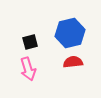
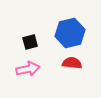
red semicircle: moved 1 px left, 1 px down; rotated 12 degrees clockwise
pink arrow: rotated 85 degrees counterclockwise
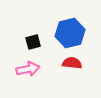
black square: moved 3 px right
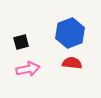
blue hexagon: rotated 8 degrees counterclockwise
black square: moved 12 px left
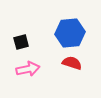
blue hexagon: rotated 16 degrees clockwise
red semicircle: rotated 12 degrees clockwise
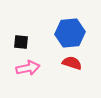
black square: rotated 21 degrees clockwise
pink arrow: moved 1 px up
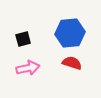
black square: moved 2 px right, 3 px up; rotated 21 degrees counterclockwise
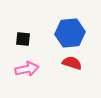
black square: rotated 21 degrees clockwise
pink arrow: moved 1 px left, 1 px down
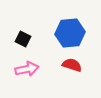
black square: rotated 21 degrees clockwise
red semicircle: moved 2 px down
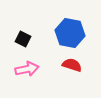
blue hexagon: rotated 16 degrees clockwise
